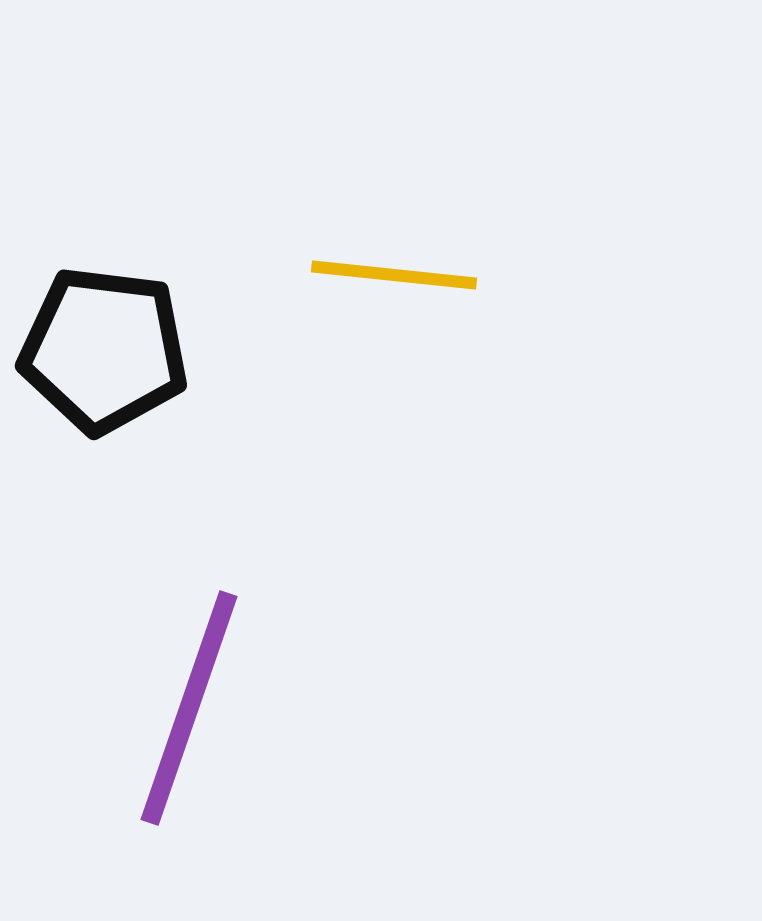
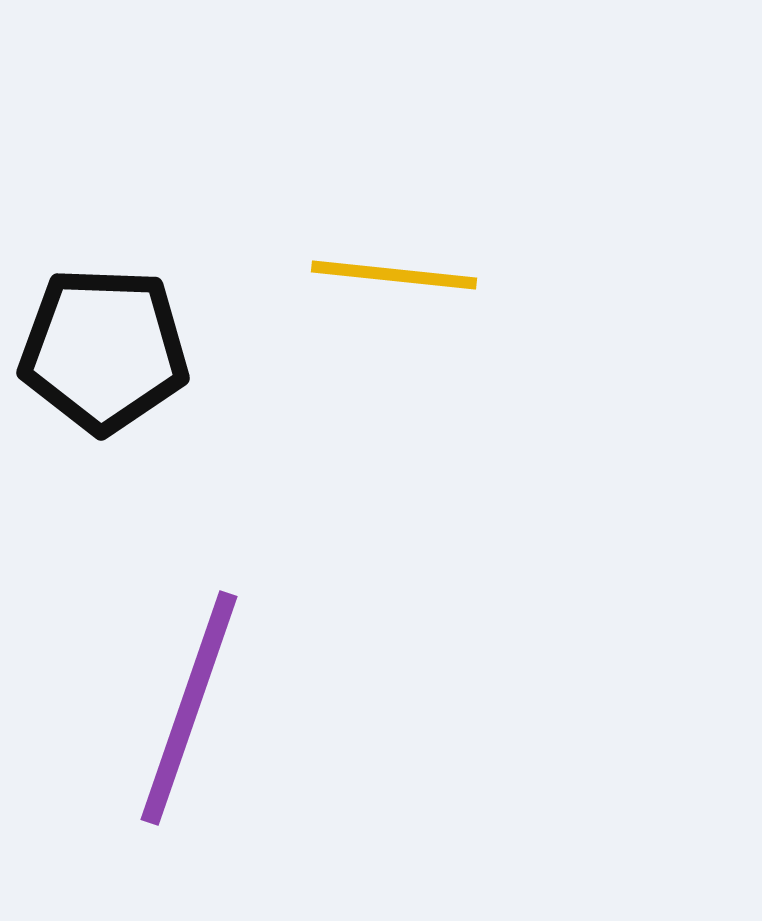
black pentagon: rotated 5 degrees counterclockwise
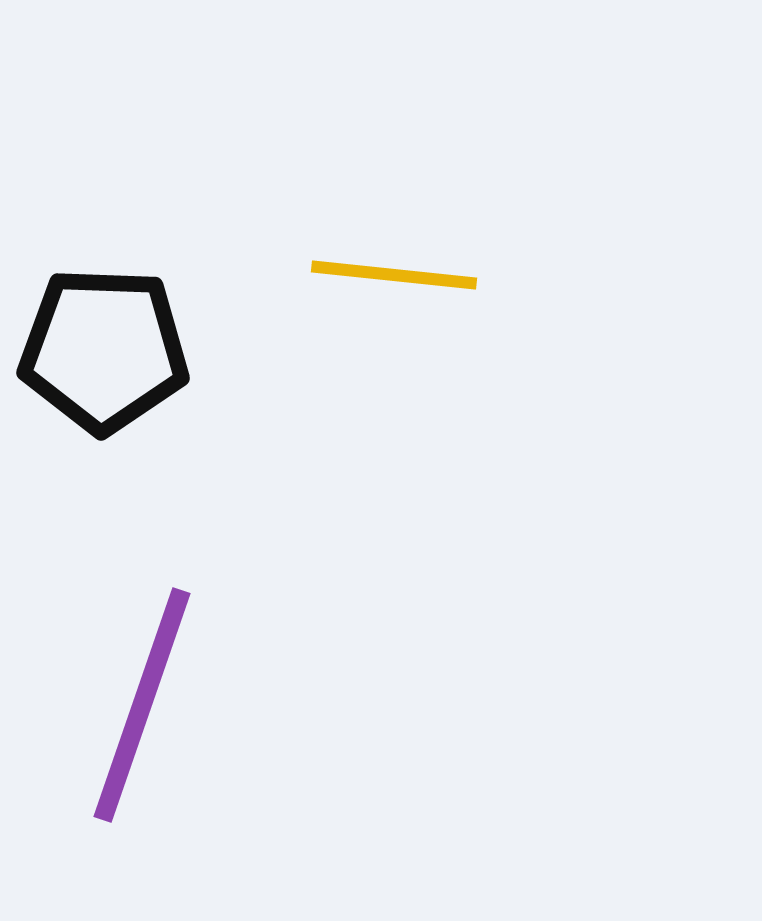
purple line: moved 47 px left, 3 px up
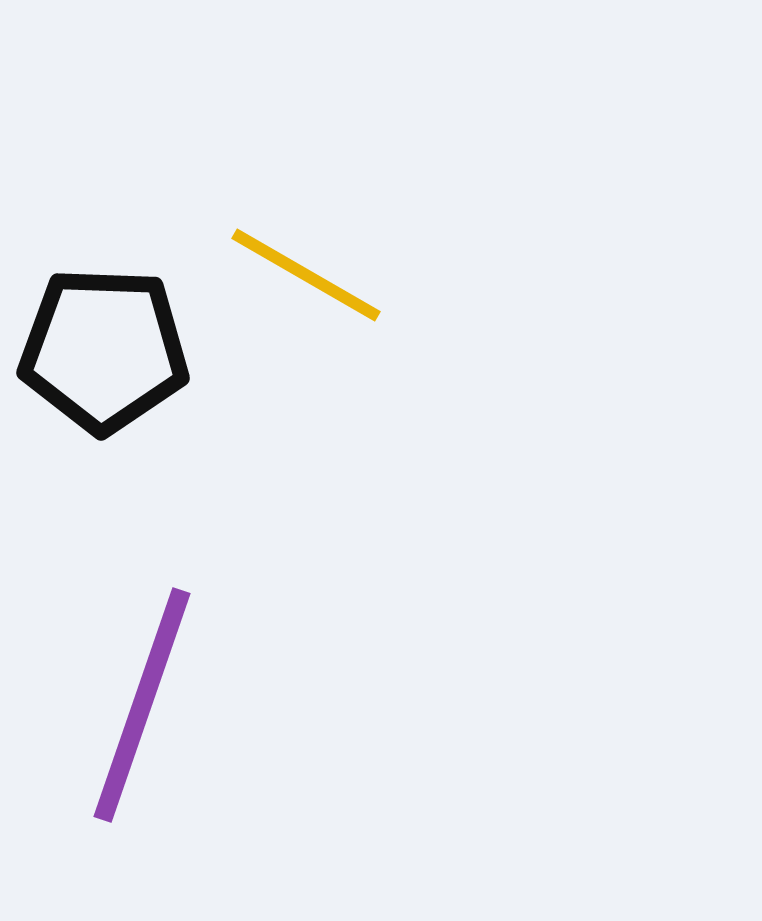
yellow line: moved 88 px left; rotated 24 degrees clockwise
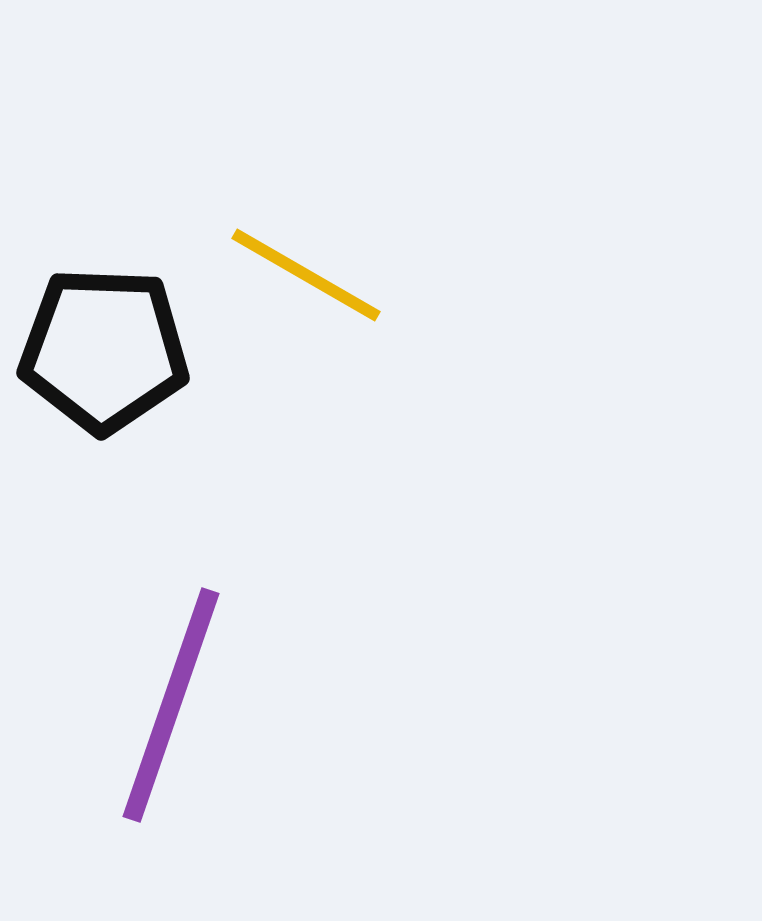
purple line: moved 29 px right
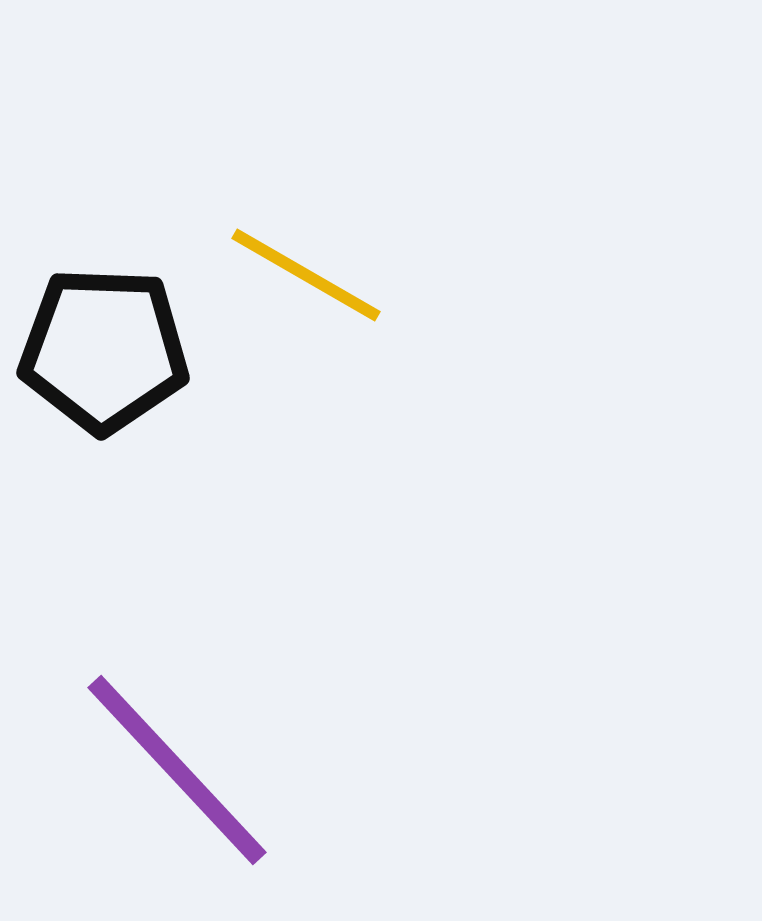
purple line: moved 6 px right, 65 px down; rotated 62 degrees counterclockwise
